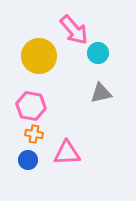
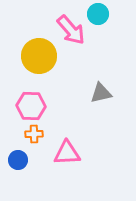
pink arrow: moved 3 px left
cyan circle: moved 39 px up
pink hexagon: rotated 8 degrees counterclockwise
orange cross: rotated 12 degrees counterclockwise
blue circle: moved 10 px left
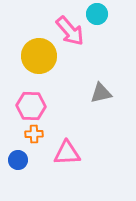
cyan circle: moved 1 px left
pink arrow: moved 1 px left, 1 px down
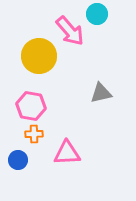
pink hexagon: rotated 8 degrees clockwise
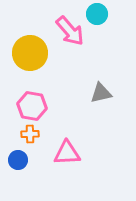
yellow circle: moved 9 px left, 3 px up
pink hexagon: moved 1 px right
orange cross: moved 4 px left
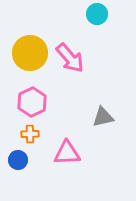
pink arrow: moved 27 px down
gray triangle: moved 2 px right, 24 px down
pink hexagon: moved 4 px up; rotated 24 degrees clockwise
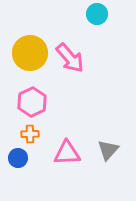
gray triangle: moved 5 px right, 33 px down; rotated 35 degrees counterclockwise
blue circle: moved 2 px up
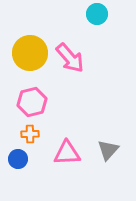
pink hexagon: rotated 12 degrees clockwise
blue circle: moved 1 px down
